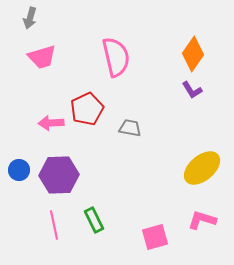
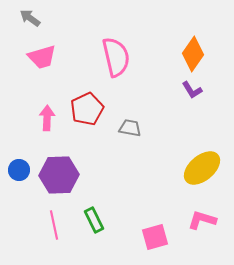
gray arrow: rotated 110 degrees clockwise
pink arrow: moved 4 px left, 5 px up; rotated 95 degrees clockwise
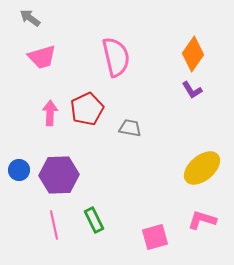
pink arrow: moved 3 px right, 5 px up
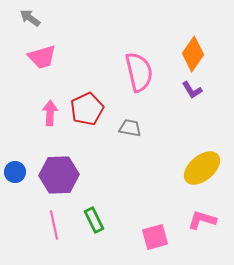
pink semicircle: moved 23 px right, 15 px down
blue circle: moved 4 px left, 2 px down
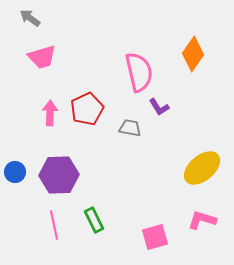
purple L-shape: moved 33 px left, 17 px down
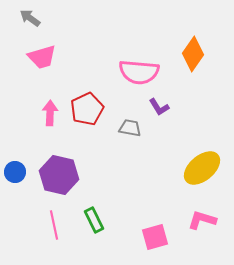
pink semicircle: rotated 108 degrees clockwise
purple hexagon: rotated 15 degrees clockwise
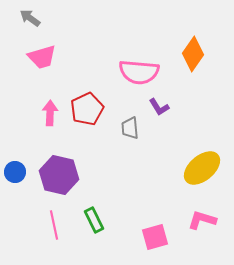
gray trapezoid: rotated 105 degrees counterclockwise
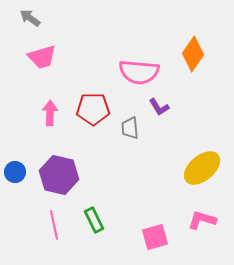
red pentagon: moved 6 px right; rotated 24 degrees clockwise
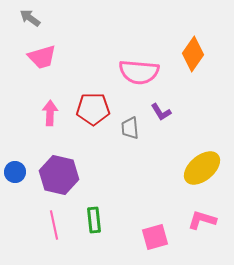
purple L-shape: moved 2 px right, 5 px down
green rectangle: rotated 20 degrees clockwise
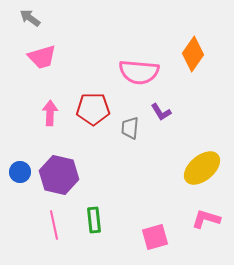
gray trapezoid: rotated 10 degrees clockwise
blue circle: moved 5 px right
pink L-shape: moved 4 px right, 1 px up
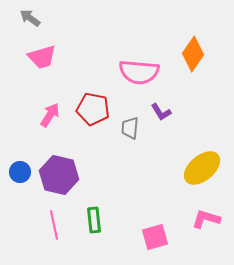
red pentagon: rotated 12 degrees clockwise
pink arrow: moved 2 px down; rotated 30 degrees clockwise
